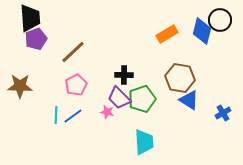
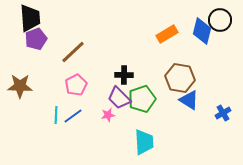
pink star: moved 1 px right, 3 px down; rotated 24 degrees counterclockwise
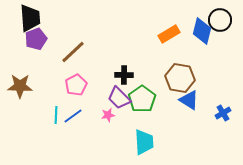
orange rectangle: moved 2 px right
green pentagon: rotated 16 degrees counterclockwise
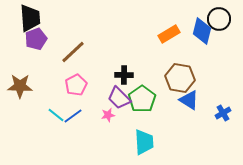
black circle: moved 1 px left, 1 px up
cyan line: rotated 54 degrees counterclockwise
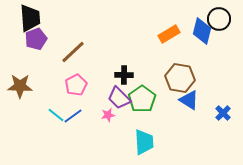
blue cross: rotated 14 degrees counterclockwise
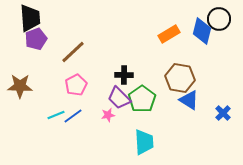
cyan line: rotated 60 degrees counterclockwise
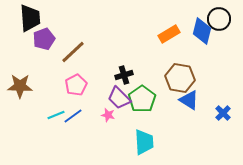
purple pentagon: moved 8 px right
black cross: rotated 18 degrees counterclockwise
pink star: rotated 24 degrees clockwise
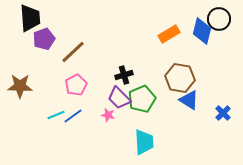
green pentagon: rotated 12 degrees clockwise
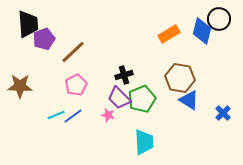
black trapezoid: moved 2 px left, 6 px down
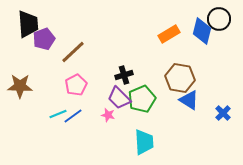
cyan line: moved 2 px right, 1 px up
